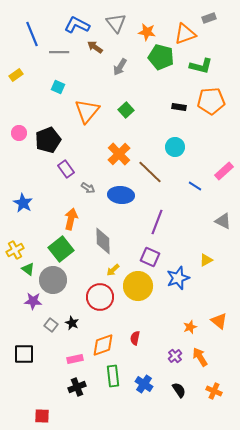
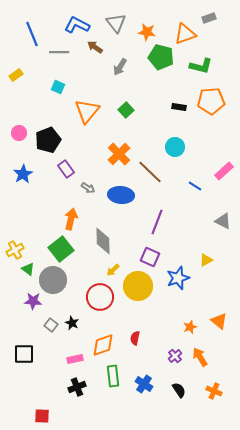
blue star at (23, 203): moved 29 px up; rotated 12 degrees clockwise
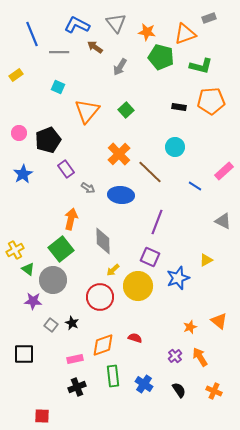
red semicircle at (135, 338): rotated 96 degrees clockwise
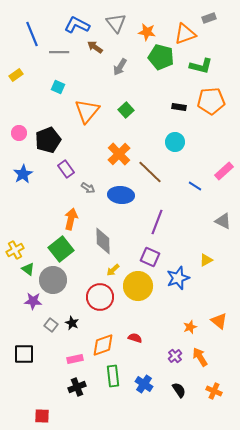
cyan circle at (175, 147): moved 5 px up
